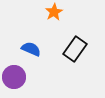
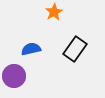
blue semicircle: rotated 36 degrees counterclockwise
purple circle: moved 1 px up
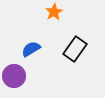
blue semicircle: rotated 18 degrees counterclockwise
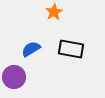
black rectangle: moved 4 px left; rotated 65 degrees clockwise
purple circle: moved 1 px down
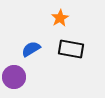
orange star: moved 6 px right, 6 px down
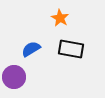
orange star: rotated 12 degrees counterclockwise
